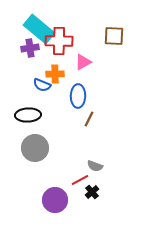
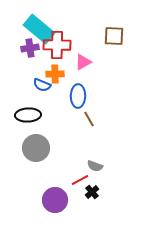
red cross: moved 2 px left, 4 px down
brown line: rotated 56 degrees counterclockwise
gray circle: moved 1 px right
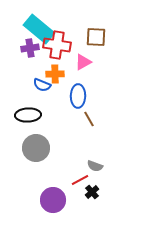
brown square: moved 18 px left, 1 px down
red cross: rotated 8 degrees clockwise
purple circle: moved 2 px left
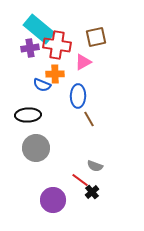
brown square: rotated 15 degrees counterclockwise
red line: rotated 66 degrees clockwise
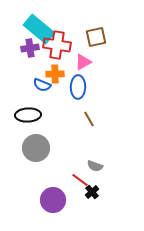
blue ellipse: moved 9 px up
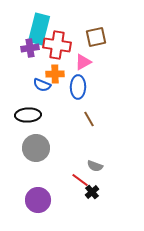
cyan rectangle: rotated 64 degrees clockwise
purple circle: moved 15 px left
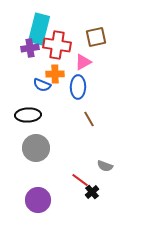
gray semicircle: moved 10 px right
